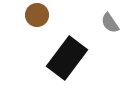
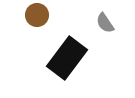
gray semicircle: moved 5 px left
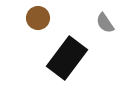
brown circle: moved 1 px right, 3 px down
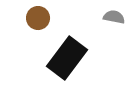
gray semicircle: moved 9 px right, 6 px up; rotated 135 degrees clockwise
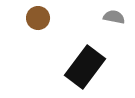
black rectangle: moved 18 px right, 9 px down
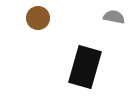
black rectangle: rotated 21 degrees counterclockwise
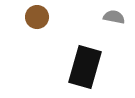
brown circle: moved 1 px left, 1 px up
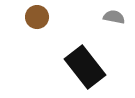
black rectangle: rotated 54 degrees counterclockwise
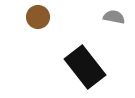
brown circle: moved 1 px right
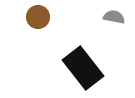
black rectangle: moved 2 px left, 1 px down
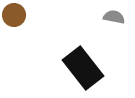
brown circle: moved 24 px left, 2 px up
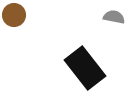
black rectangle: moved 2 px right
